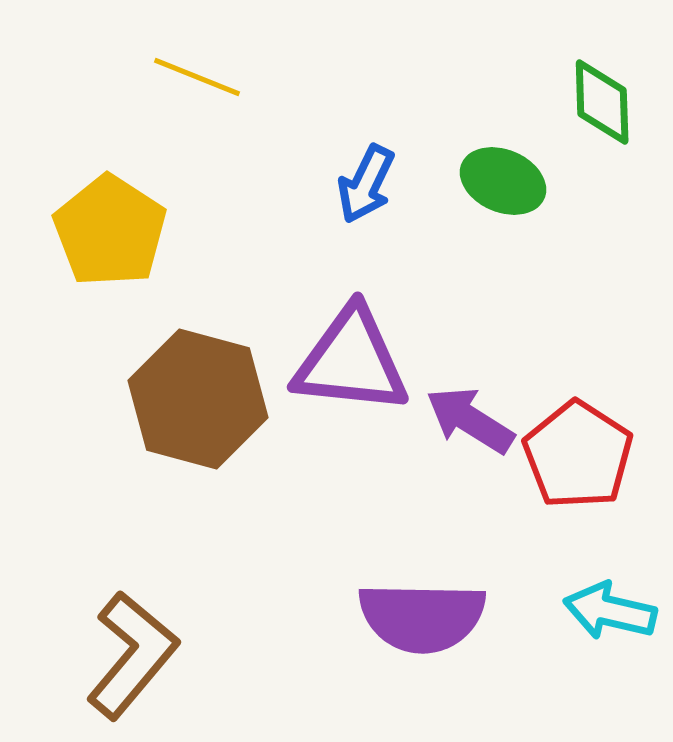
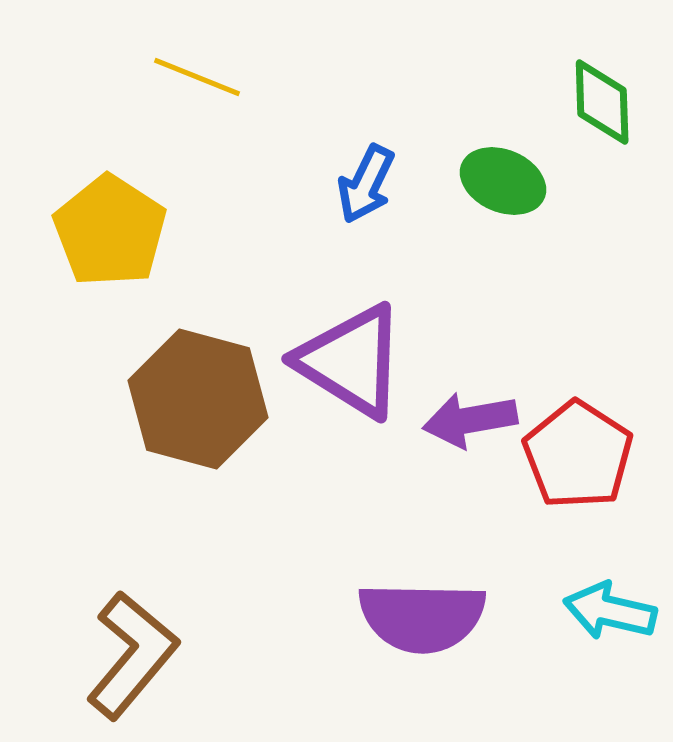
purple triangle: rotated 26 degrees clockwise
purple arrow: rotated 42 degrees counterclockwise
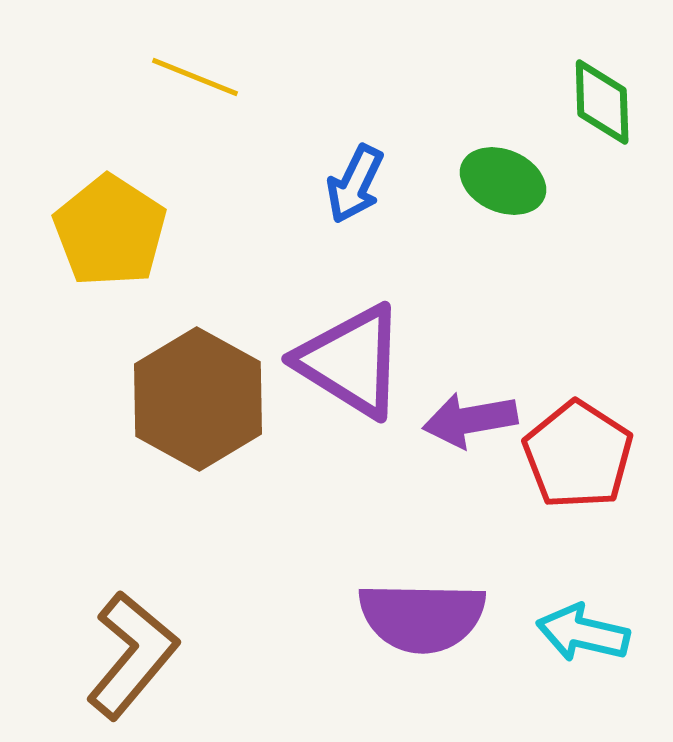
yellow line: moved 2 px left
blue arrow: moved 11 px left
brown hexagon: rotated 14 degrees clockwise
cyan arrow: moved 27 px left, 22 px down
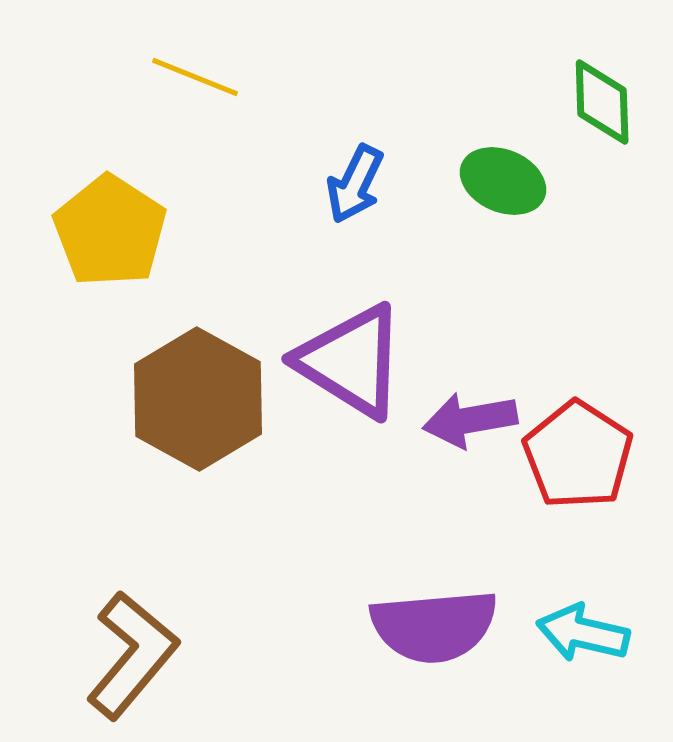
purple semicircle: moved 12 px right, 9 px down; rotated 6 degrees counterclockwise
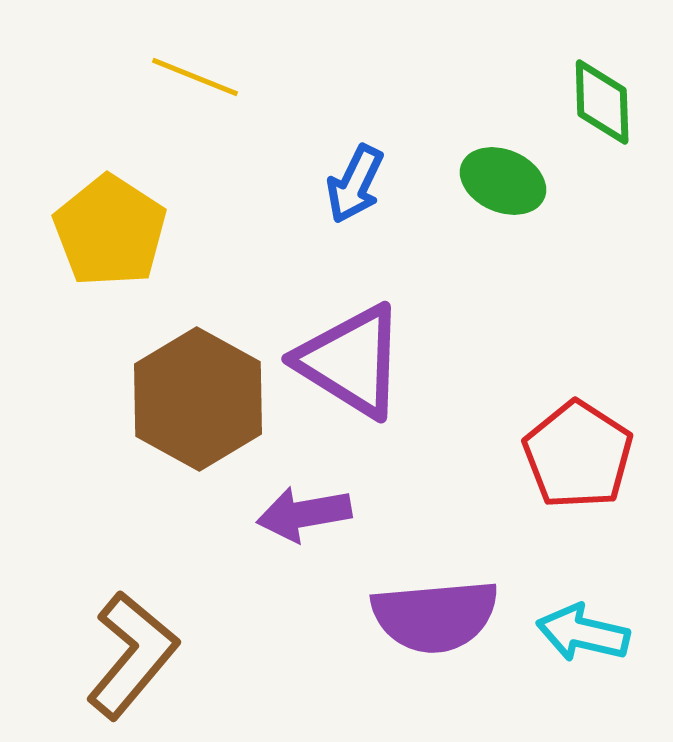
purple arrow: moved 166 px left, 94 px down
purple semicircle: moved 1 px right, 10 px up
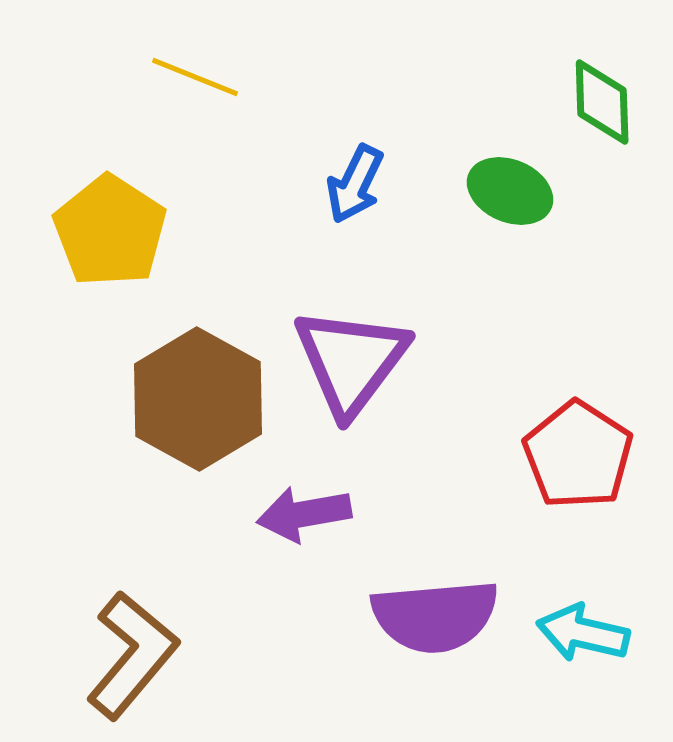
green ellipse: moved 7 px right, 10 px down
purple triangle: rotated 35 degrees clockwise
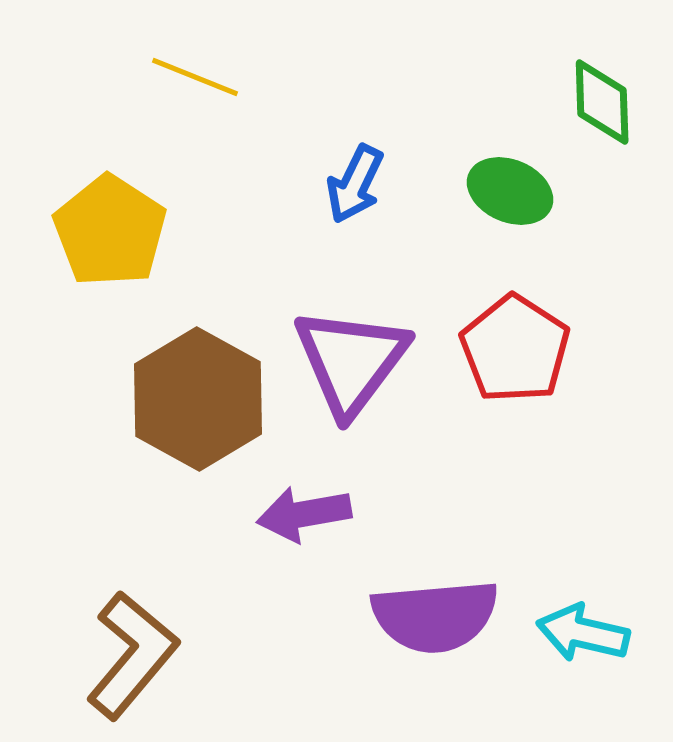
red pentagon: moved 63 px left, 106 px up
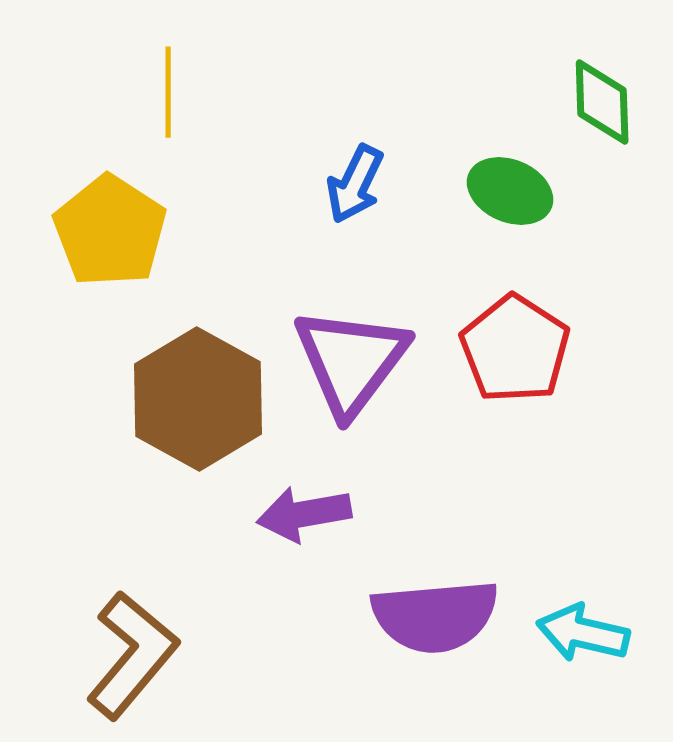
yellow line: moved 27 px left, 15 px down; rotated 68 degrees clockwise
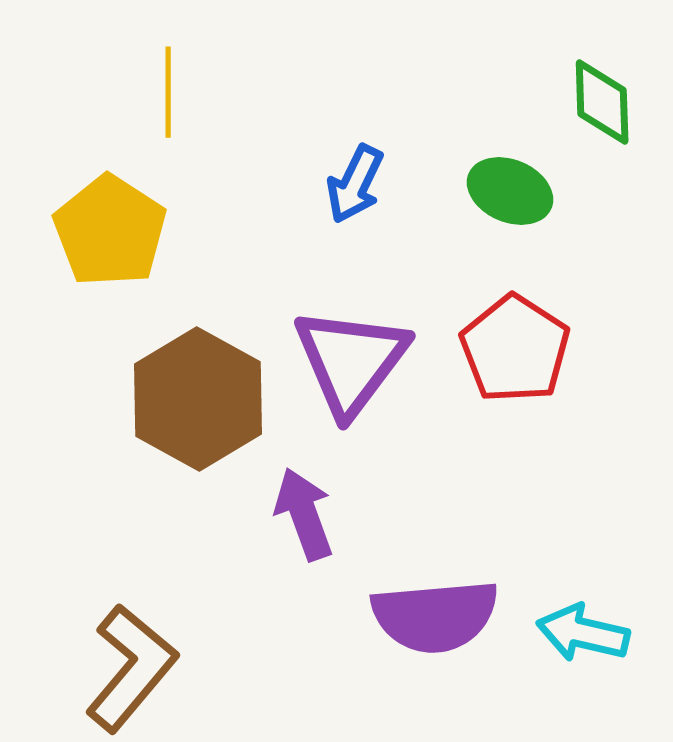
purple arrow: rotated 80 degrees clockwise
brown L-shape: moved 1 px left, 13 px down
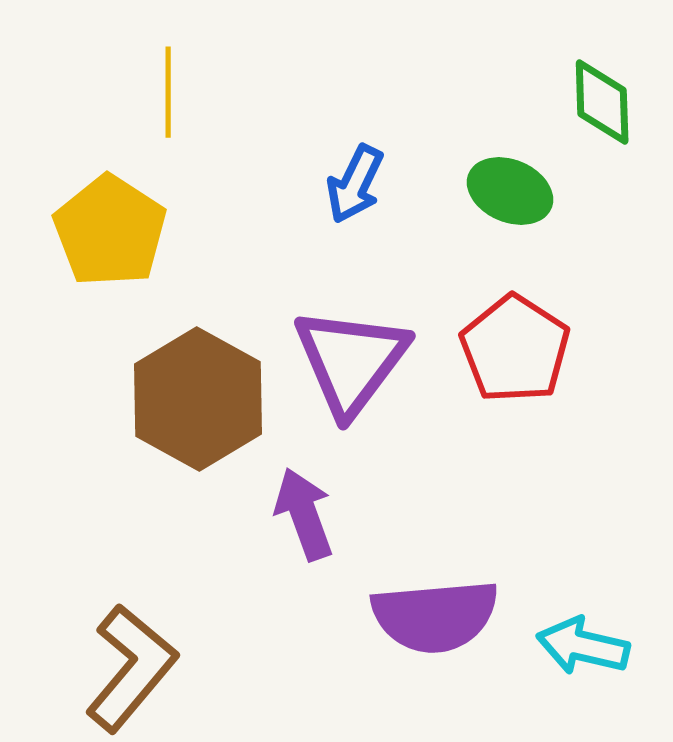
cyan arrow: moved 13 px down
